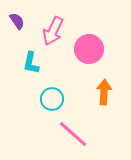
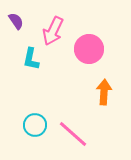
purple semicircle: moved 1 px left
cyan L-shape: moved 4 px up
cyan circle: moved 17 px left, 26 px down
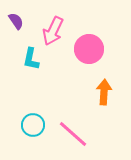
cyan circle: moved 2 px left
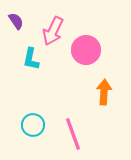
pink circle: moved 3 px left, 1 px down
pink line: rotated 28 degrees clockwise
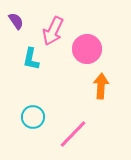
pink circle: moved 1 px right, 1 px up
orange arrow: moved 3 px left, 6 px up
cyan circle: moved 8 px up
pink line: rotated 64 degrees clockwise
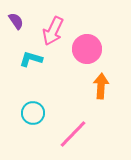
cyan L-shape: rotated 95 degrees clockwise
cyan circle: moved 4 px up
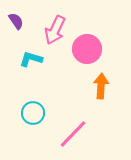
pink arrow: moved 2 px right, 1 px up
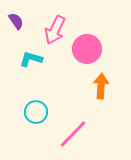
cyan circle: moved 3 px right, 1 px up
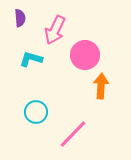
purple semicircle: moved 4 px right, 3 px up; rotated 30 degrees clockwise
pink circle: moved 2 px left, 6 px down
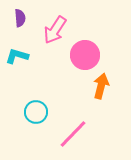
pink arrow: rotated 8 degrees clockwise
cyan L-shape: moved 14 px left, 3 px up
orange arrow: rotated 10 degrees clockwise
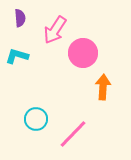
pink circle: moved 2 px left, 2 px up
orange arrow: moved 2 px right, 1 px down; rotated 10 degrees counterclockwise
cyan circle: moved 7 px down
